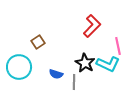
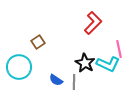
red L-shape: moved 1 px right, 3 px up
pink line: moved 1 px right, 3 px down
blue semicircle: moved 6 px down; rotated 16 degrees clockwise
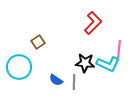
pink line: rotated 18 degrees clockwise
black star: rotated 24 degrees counterclockwise
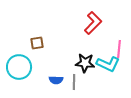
brown square: moved 1 px left, 1 px down; rotated 24 degrees clockwise
blue semicircle: rotated 32 degrees counterclockwise
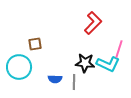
brown square: moved 2 px left, 1 px down
pink line: rotated 12 degrees clockwise
blue semicircle: moved 1 px left, 1 px up
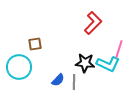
blue semicircle: moved 3 px right, 1 px down; rotated 48 degrees counterclockwise
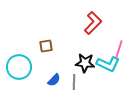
brown square: moved 11 px right, 2 px down
blue semicircle: moved 4 px left
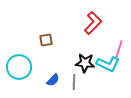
brown square: moved 6 px up
blue semicircle: moved 1 px left
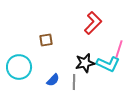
black star: rotated 18 degrees counterclockwise
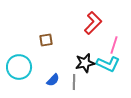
pink line: moved 5 px left, 4 px up
